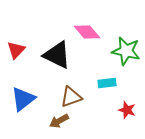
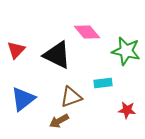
cyan rectangle: moved 4 px left
red star: rotated 12 degrees counterclockwise
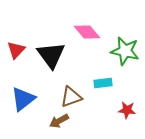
green star: moved 1 px left
black triangle: moved 6 px left; rotated 28 degrees clockwise
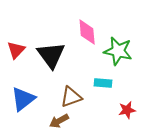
pink diamond: rotated 36 degrees clockwise
green star: moved 7 px left
cyan rectangle: rotated 12 degrees clockwise
red star: rotated 18 degrees counterclockwise
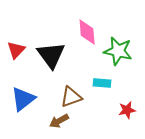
cyan rectangle: moved 1 px left
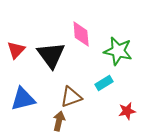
pink diamond: moved 6 px left, 2 px down
cyan rectangle: moved 2 px right; rotated 36 degrees counterclockwise
blue triangle: rotated 24 degrees clockwise
red star: moved 1 px down
brown arrow: rotated 132 degrees clockwise
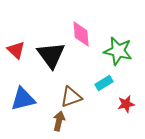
red triangle: rotated 30 degrees counterclockwise
red star: moved 1 px left, 7 px up
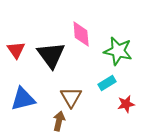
red triangle: rotated 12 degrees clockwise
cyan rectangle: moved 3 px right
brown triangle: rotated 40 degrees counterclockwise
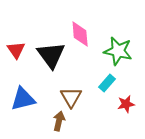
pink diamond: moved 1 px left
cyan rectangle: rotated 18 degrees counterclockwise
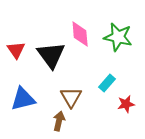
green star: moved 14 px up
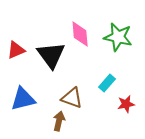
red triangle: rotated 42 degrees clockwise
brown triangle: moved 1 px right, 1 px down; rotated 40 degrees counterclockwise
